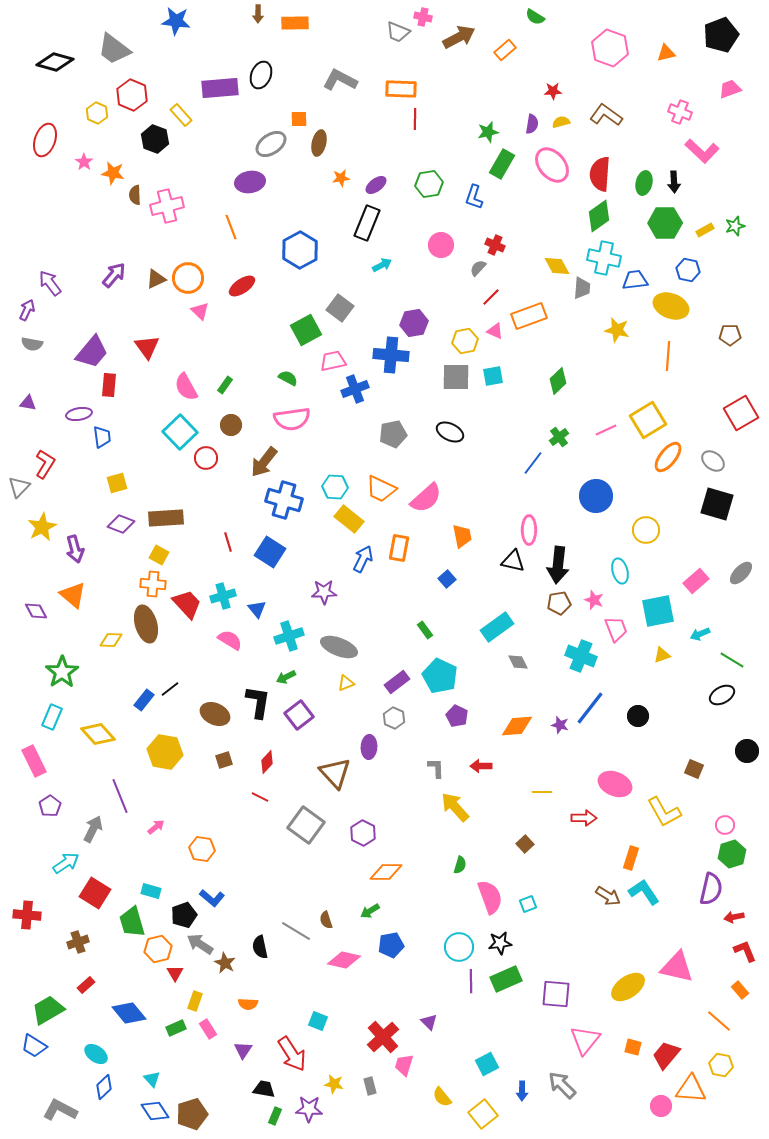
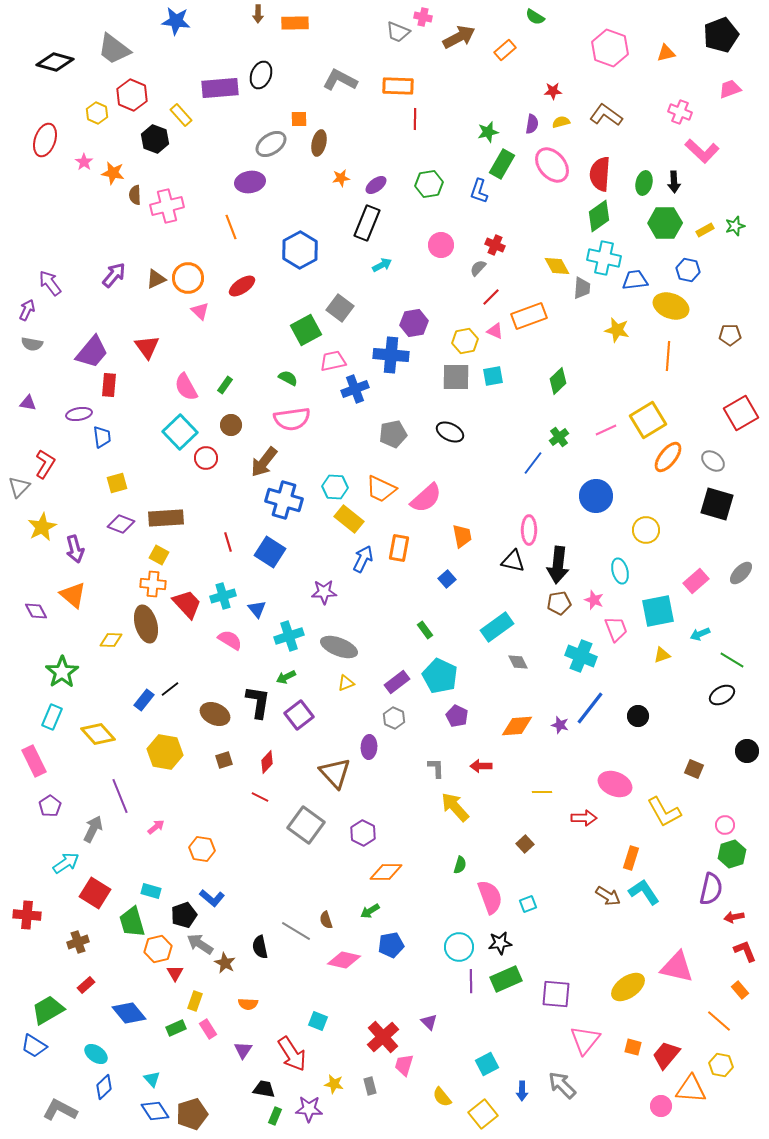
orange rectangle at (401, 89): moved 3 px left, 3 px up
blue L-shape at (474, 197): moved 5 px right, 6 px up
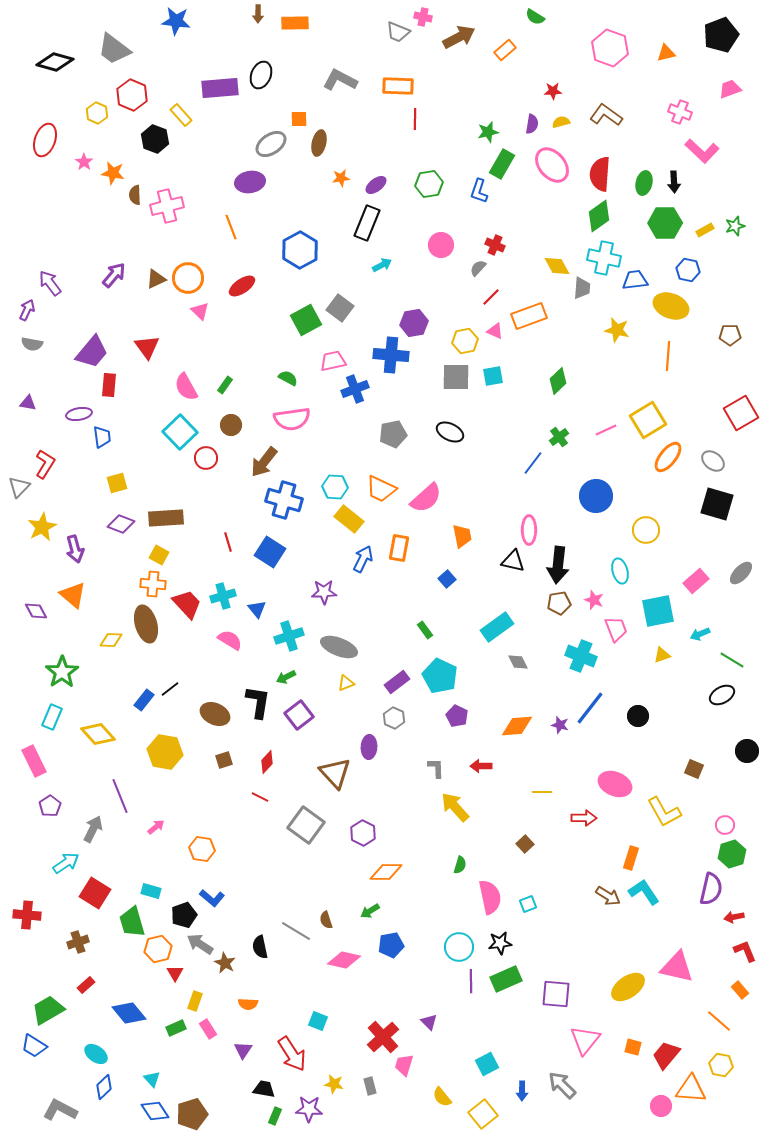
green square at (306, 330): moved 10 px up
pink semicircle at (490, 897): rotated 8 degrees clockwise
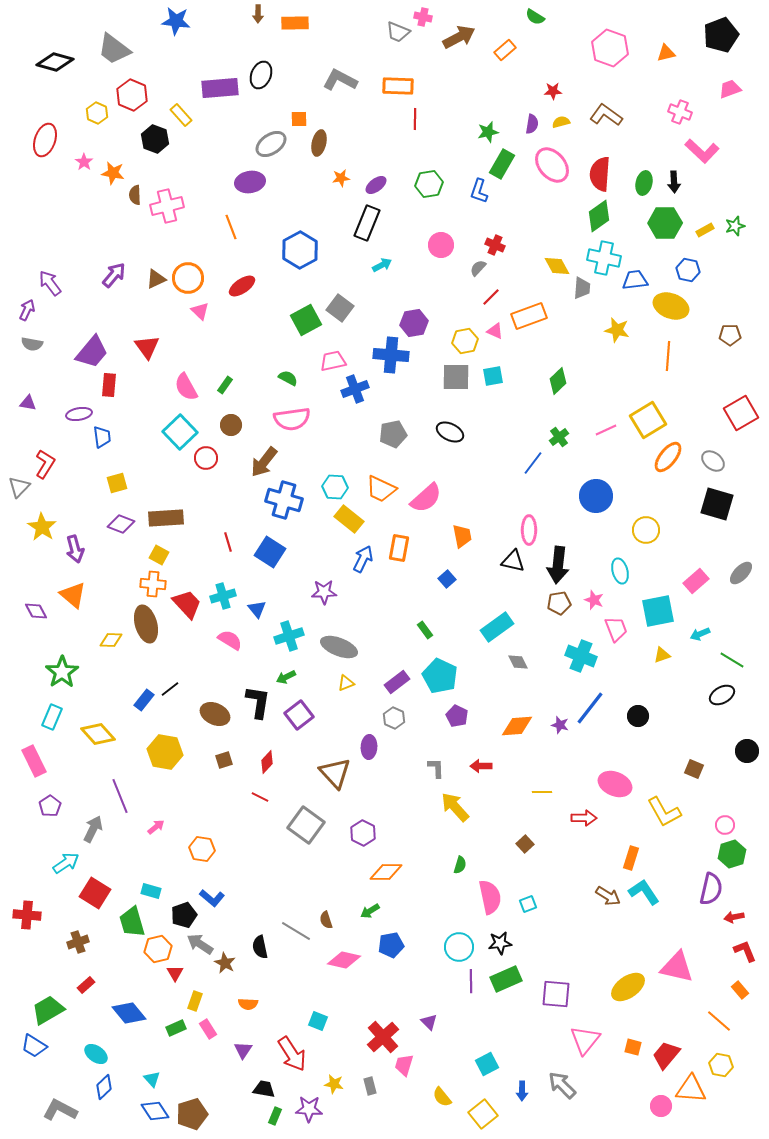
yellow star at (42, 527): rotated 12 degrees counterclockwise
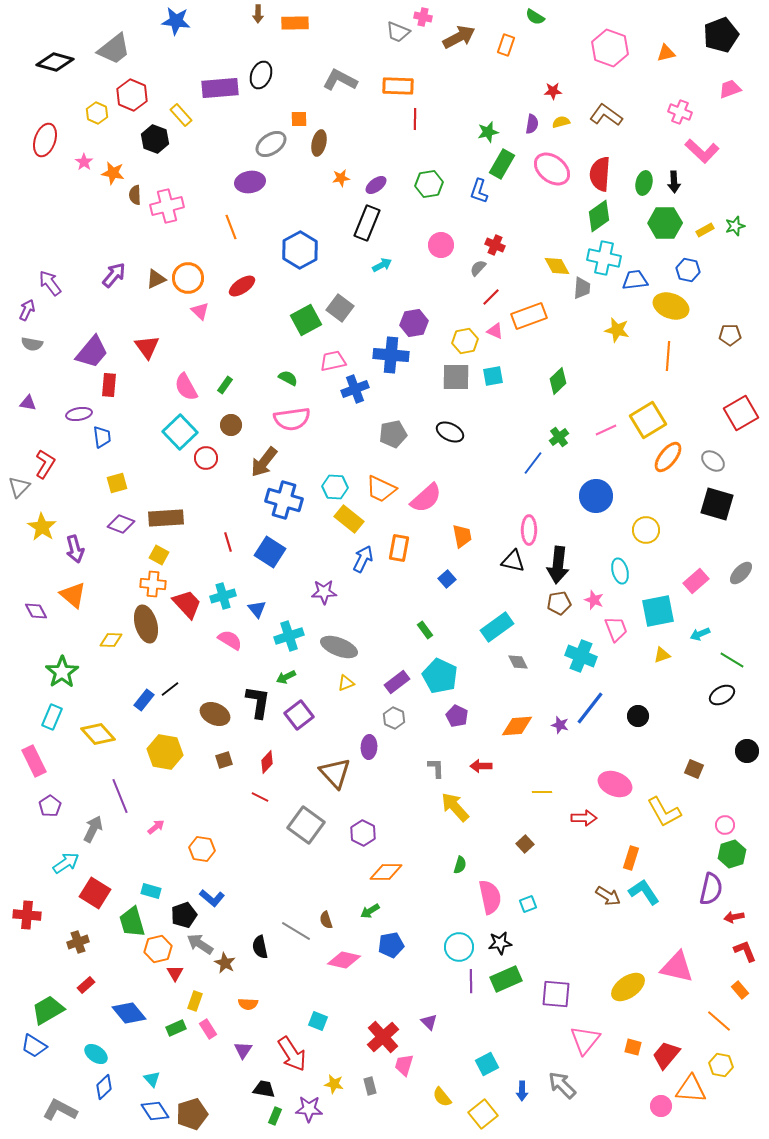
gray trapezoid at (114, 49): rotated 75 degrees counterclockwise
orange rectangle at (505, 50): moved 1 px right, 5 px up; rotated 30 degrees counterclockwise
pink ellipse at (552, 165): moved 4 px down; rotated 12 degrees counterclockwise
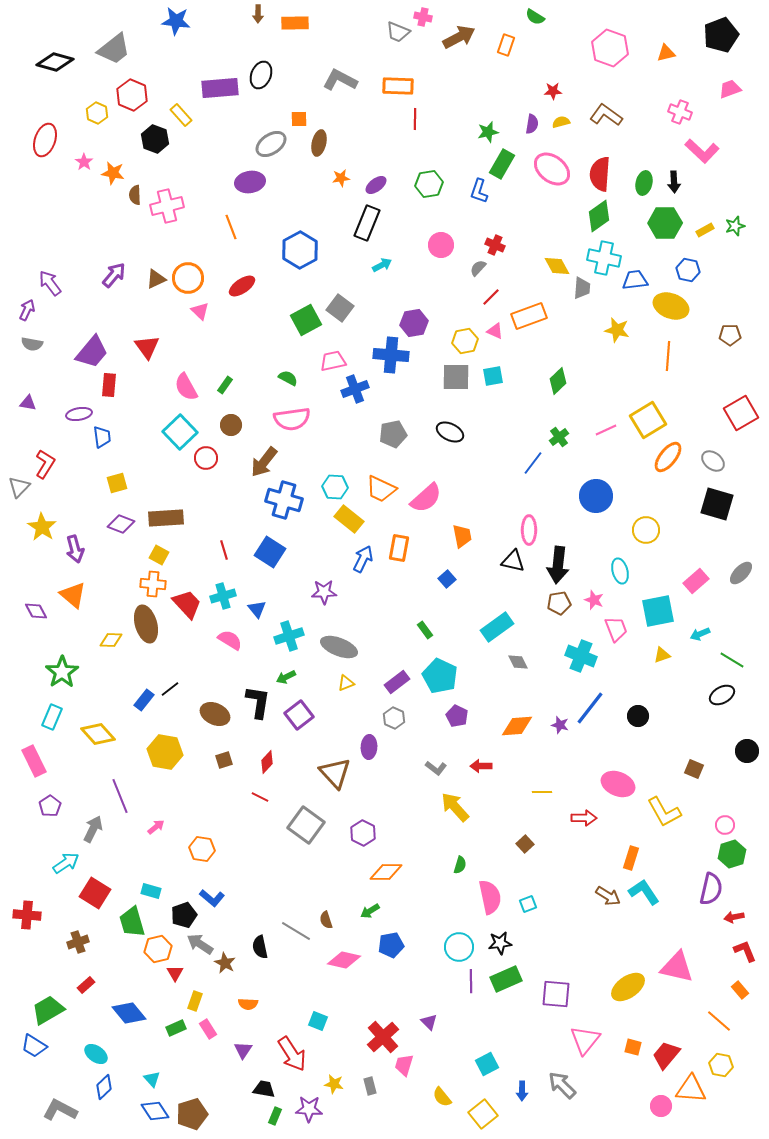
red line at (228, 542): moved 4 px left, 8 px down
gray L-shape at (436, 768): rotated 130 degrees clockwise
pink ellipse at (615, 784): moved 3 px right
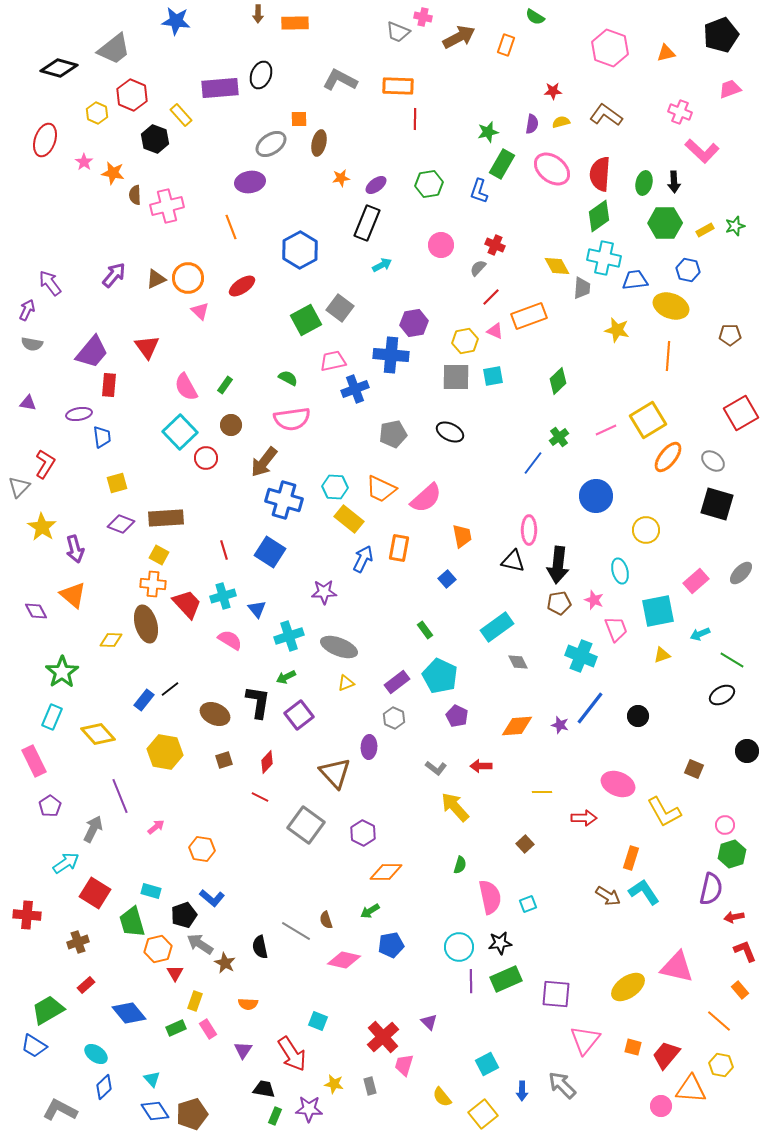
black diamond at (55, 62): moved 4 px right, 6 px down
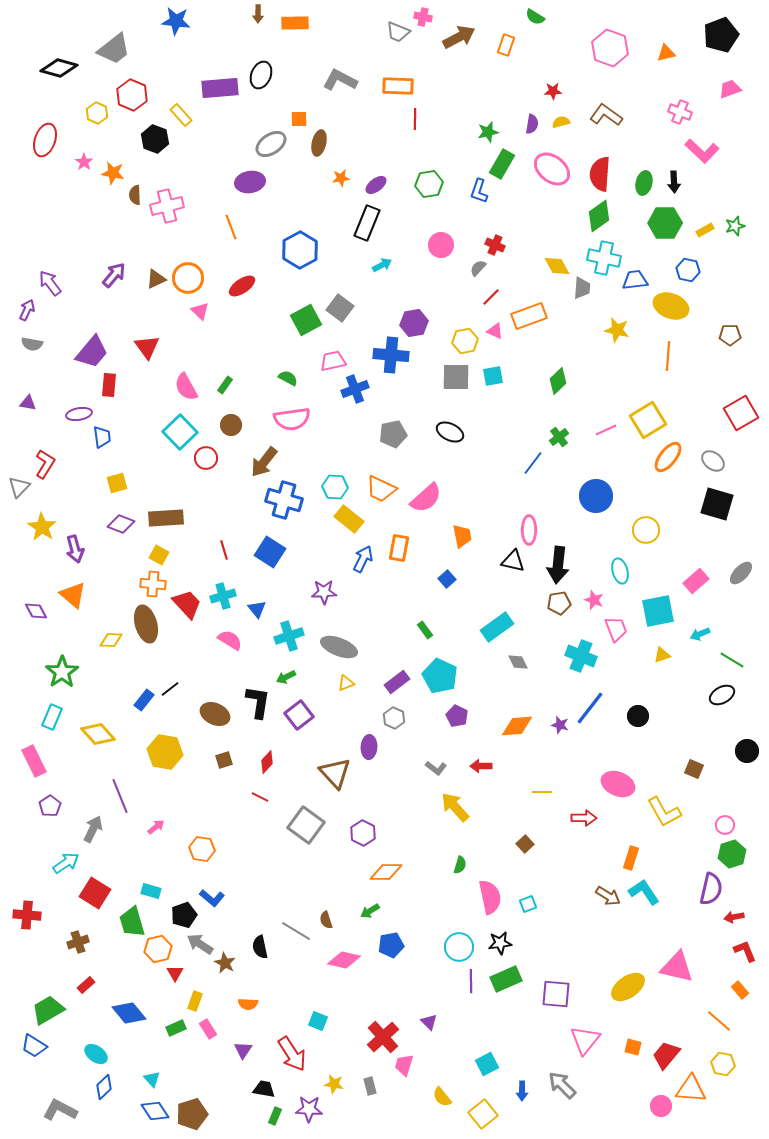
yellow hexagon at (721, 1065): moved 2 px right, 1 px up
